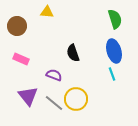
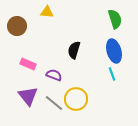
black semicircle: moved 1 px right, 3 px up; rotated 36 degrees clockwise
pink rectangle: moved 7 px right, 5 px down
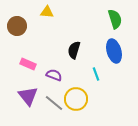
cyan line: moved 16 px left
